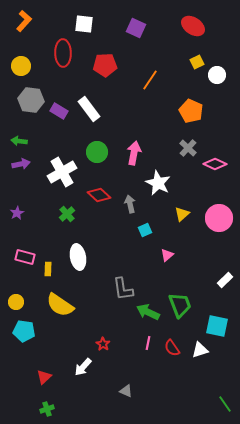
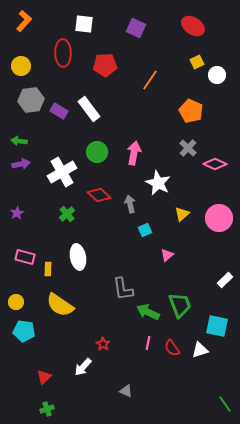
gray hexagon at (31, 100): rotated 15 degrees counterclockwise
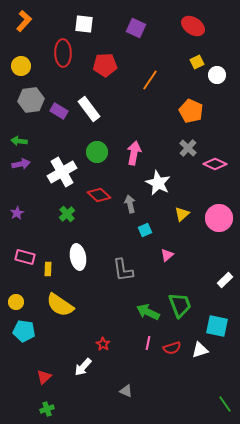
gray L-shape at (123, 289): moved 19 px up
red semicircle at (172, 348): rotated 72 degrees counterclockwise
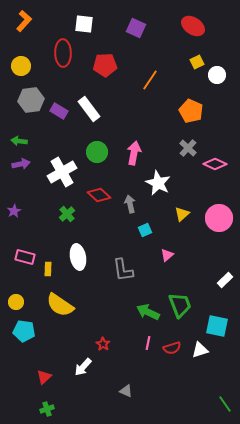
purple star at (17, 213): moved 3 px left, 2 px up
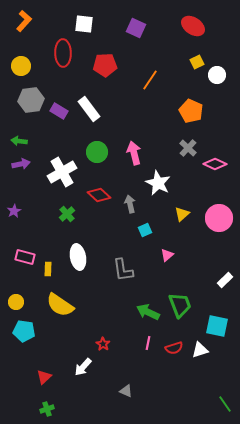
pink arrow at (134, 153): rotated 25 degrees counterclockwise
red semicircle at (172, 348): moved 2 px right
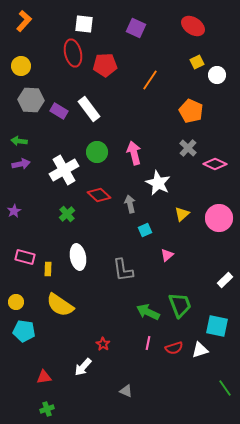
red ellipse at (63, 53): moved 10 px right; rotated 12 degrees counterclockwise
gray hexagon at (31, 100): rotated 10 degrees clockwise
white cross at (62, 172): moved 2 px right, 2 px up
red triangle at (44, 377): rotated 35 degrees clockwise
green line at (225, 404): moved 16 px up
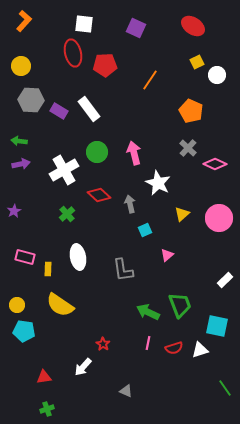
yellow circle at (16, 302): moved 1 px right, 3 px down
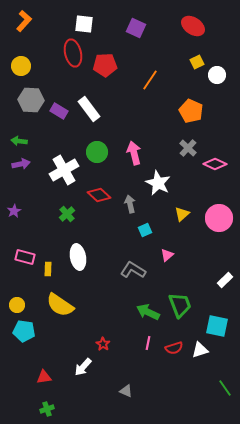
gray L-shape at (123, 270): moved 10 px right; rotated 130 degrees clockwise
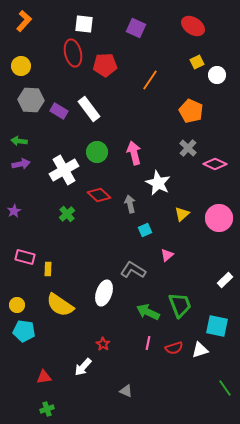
white ellipse at (78, 257): moved 26 px right, 36 px down; rotated 30 degrees clockwise
